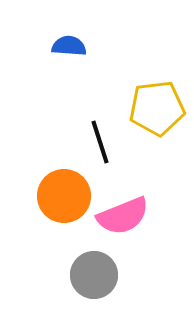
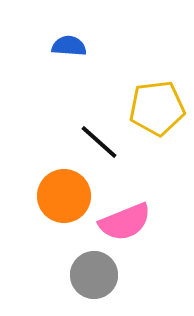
black line: moved 1 px left; rotated 30 degrees counterclockwise
pink semicircle: moved 2 px right, 6 px down
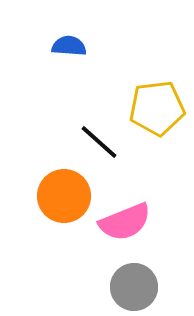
gray circle: moved 40 px right, 12 px down
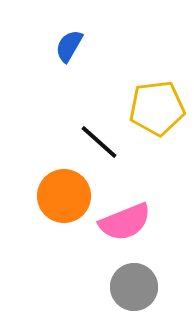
blue semicircle: rotated 64 degrees counterclockwise
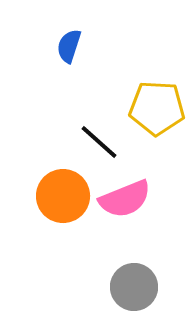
blue semicircle: rotated 12 degrees counterclockwise
yellow pentagon: rotated 10 degrees clockwise
orange circle: moved 1 px left
pink semicircle: moved 23 px up
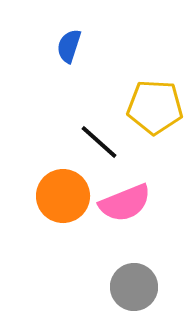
yellow pentagon: moved 2 px left, 1 px up
pink semicircle: moved 4 px down
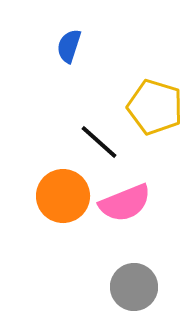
yellow pentagon: rotated 14 degrees clockwise
